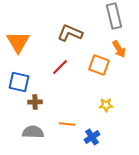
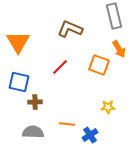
brown L-shape: moved 4 px up
yellow star: moved 2 px right, 2 px down
blue cross: moved 2 px left, 2 px up
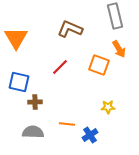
gray rectangle: moved 1 px right
orange triangle: moved 2 px left, 4 px up
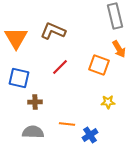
brown L-shape: moved 17 px left, 2 px down
blue square: moved 4 px up
yellow star: moved 5 px up
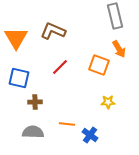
blue cross: rotated 21 degrees counterclockwise
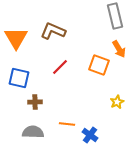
yellow star: moved 9 px right; rotated 24 degrees counterclockwise
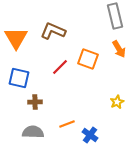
orange square: moved 11 px left, 6 px up
orange line: rotated 28 degrees counterclockwise
